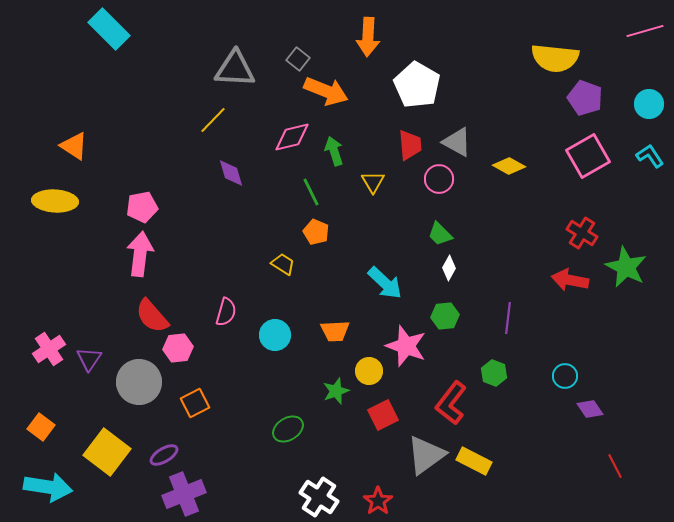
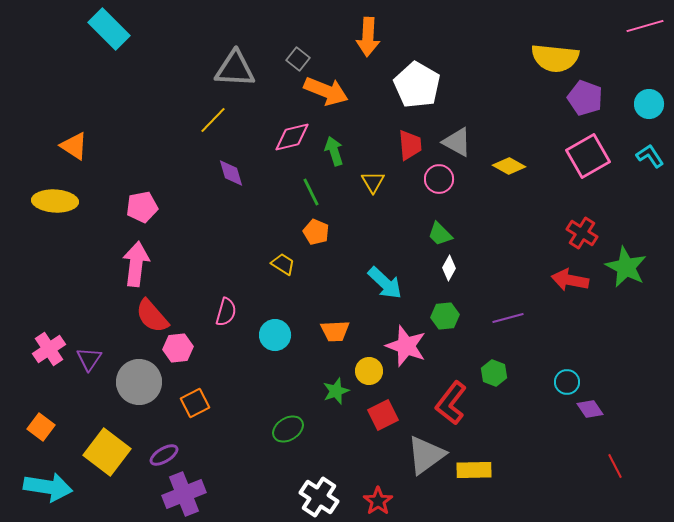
pink line at (645, 31): moved 5 px up
pink arrow at (140, 254): moved 4 px left, 10 px down
purple line at (508, 318): rotated 68 degrees clockwise
cyan circle at (565, 376): moved 2 px right, 6 px down
yellow rectangle at (474, 461): moved 9 px down; rotated 28 degrees counterclockwise
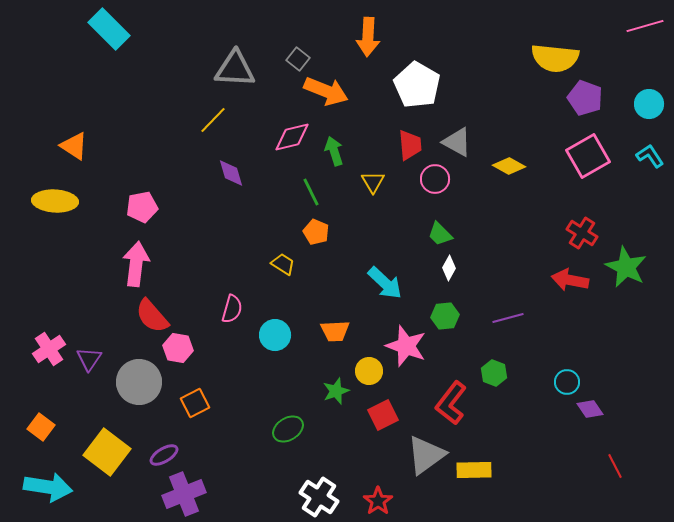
pink circle at (439, 179): moved 4 px left
pink semicircle at (226, 312): moved 6 px right, 3 px up
pink hexagon at (178, 348): rotated 16 degrees clockwise
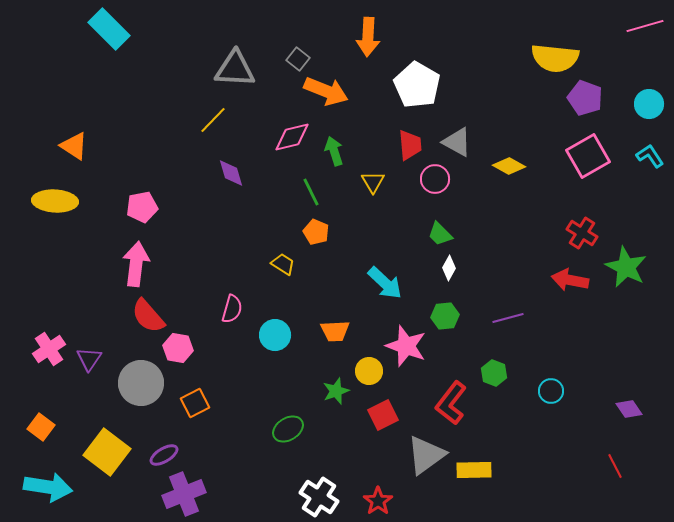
red semicircle at (152, 316): moved 4 px left
gray circle at (139, 382): moved 2 px right, 1 px down
cyan circle at (567, 382): moved 16 px left, 9 px down
purple diamond at (590, 409): moved 39 px right
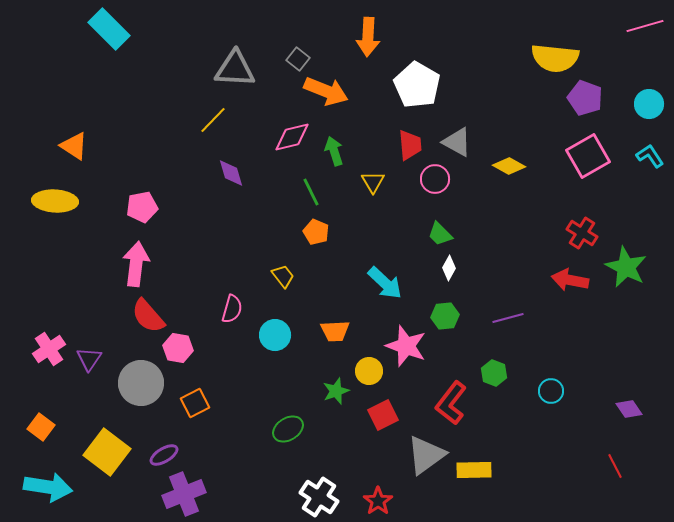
yellow trapezoid at (283, 264): moved 12 px down; rotated 20 degrees clockwise
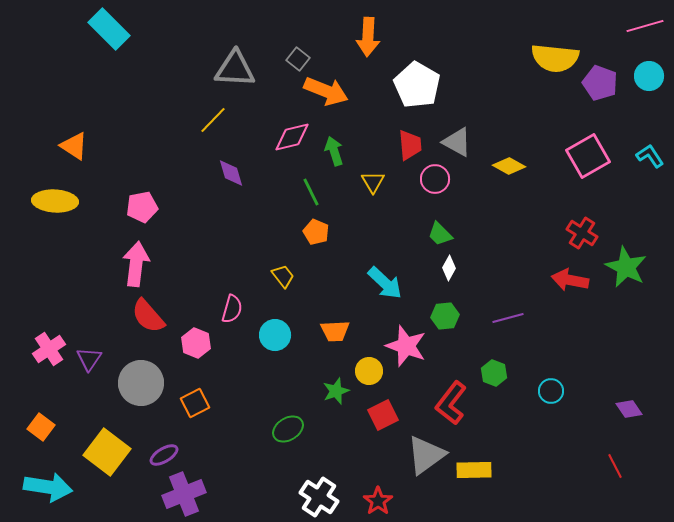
purple pentagon at (585, 98): moved 15 px right, 15 px up
cyan circle at (649, 104): moved 28 px up
pink hexagon at (178, 348): moved 18 px right, 5 px up; rotated 12 degrees clockwise
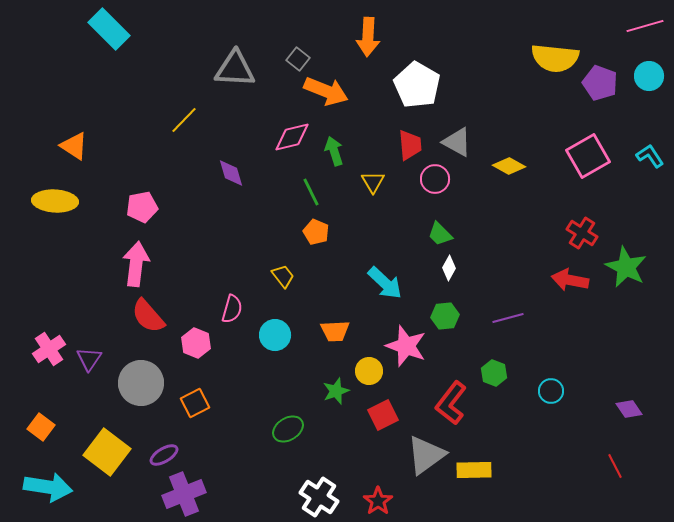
yellow line at (213, 120): moved 29 px left
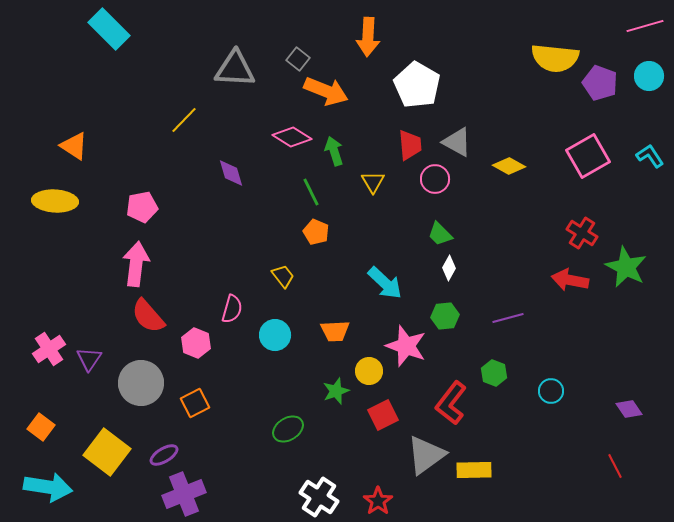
pink diamond at (292, 137): rotated 45 degrees clockwise
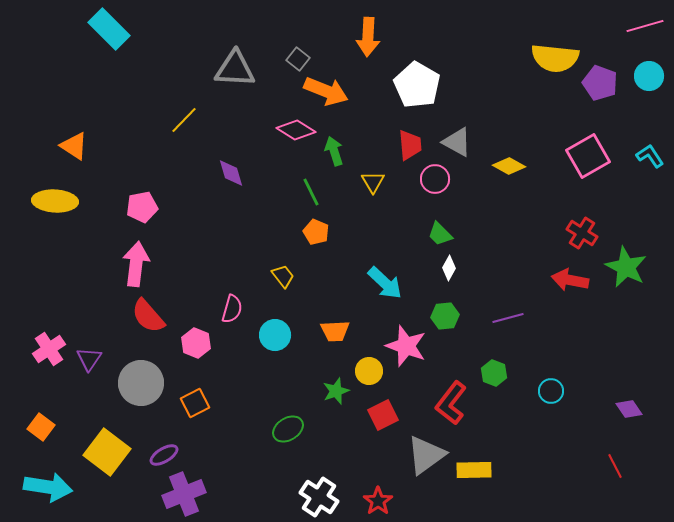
pink diamond at (292, 137): moved 4 px right, 7 px up
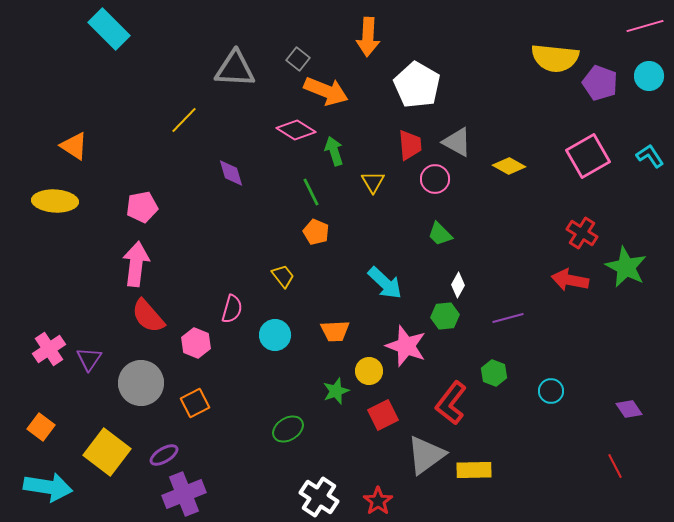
white diamond at (449, 268): moved 9 px right, 17 px down
